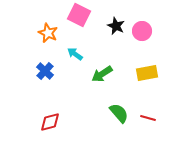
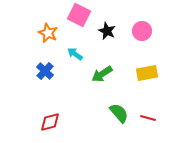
black star: moved 9 px left, 5 px down
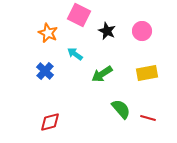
green semicircle: moved 2 px right, 4 px up
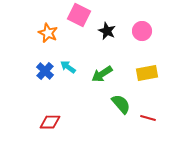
cyan arrow: moved 7 px left, 13 px down
green semicircle: moved 5 px up
red diamond: rotated 15 degrees clockwise
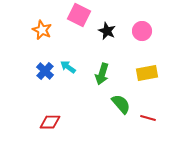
orange star: moved 6 px left, 3 px up
green arrow: rotated 40 degrees counterclockwise
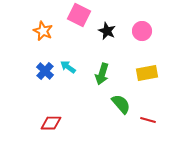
orange star: moved 1 px right, 1 px down
red line: moved 2 px down
red diamond: moved 1 px right, 1 px down
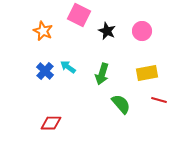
red line: moved 11 px right, 20 px up
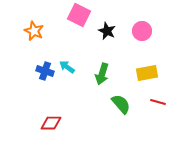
orange star: moved 9 px left
cyan arrow: moved 1 px left
blue cross: rotated 24 degrees counterclockwise
red line: moved 1 px left, 2 px down
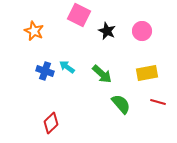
green arrow: rotated 65 degrees counterclockwise
red diamond: rotated 45 degrees counterclockwise
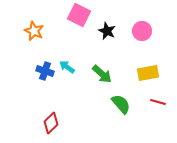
yellow rectangle: moved 1 px right
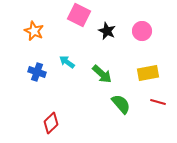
cyan arrow: moved 5 px up
blue cross: moved 8 px left, 1 px down
